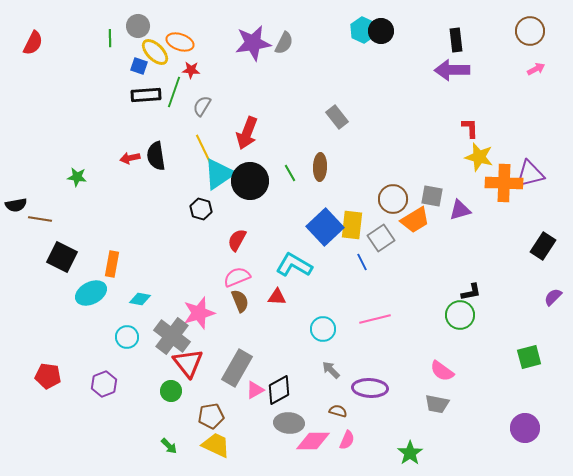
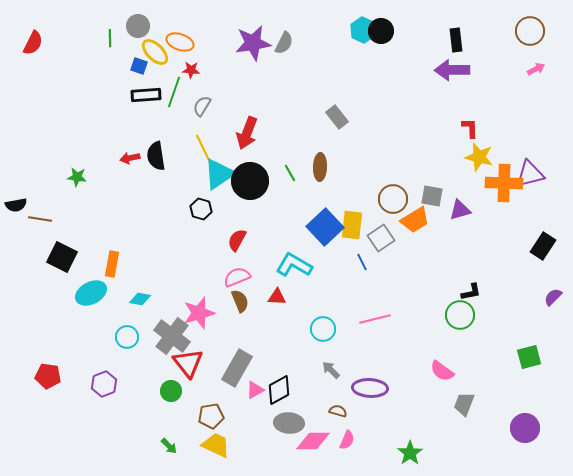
gray trapezoid at (437, 404): moved 27 px right; rotated 100 degrees clockwise
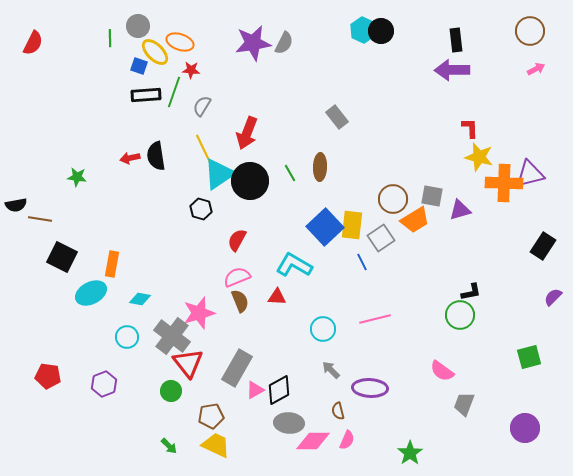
brown semicircle at (338, 411): rotated 120 degrees counterclockwise
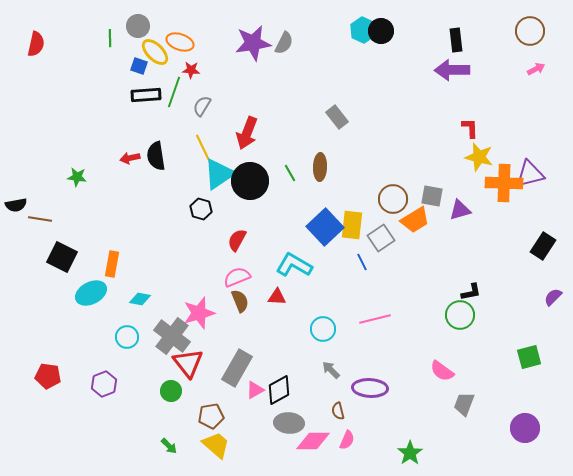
red semicircle at (33, 43): moved 3 px right, 1 px down; rotated 15 degrees counterclockwise
yellow trapezoid at (216, 445): rotated 16 degrees clockwise
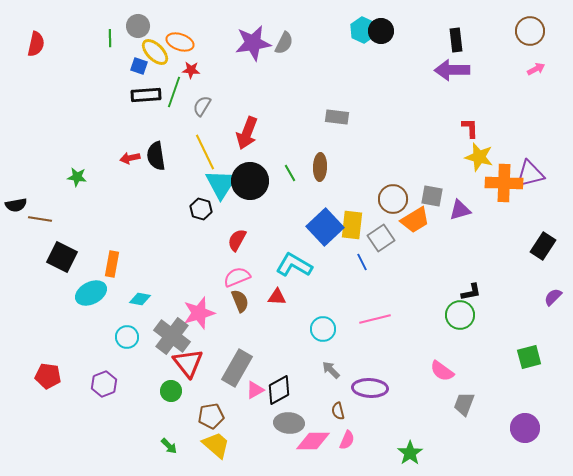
gray rectangle at (337, 117): rotated 45 degrees counterclockwise
cyan triangle at (219, 174): moved 2 px right, 10 px down; rotated 24 degrees counterclockwise
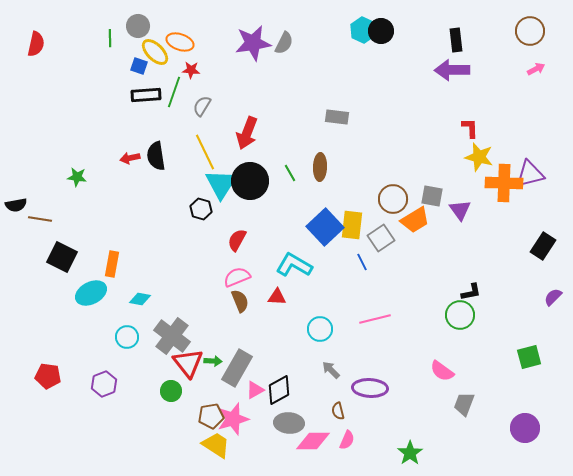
purple triangle at (460, 210): rotated 50 degrees counterclockwise
pink star at (199, 313): moved 34 px right, 106 px down
cyan circle at (323, 329): moved 3 px left
yellow trapezoid at (216, 445): rotated 8 degrees counterclockwise
green arrow at (169, 446): moved 44 px right, 85 px up; rotated 42 degrees counterclockwise
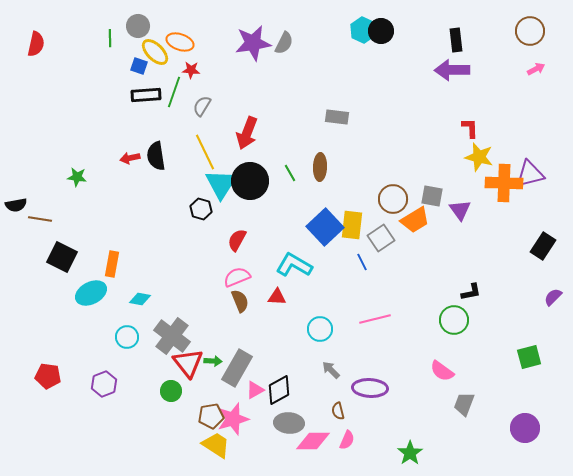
green circle at (460, 315): moved 6 px left, 5 px down
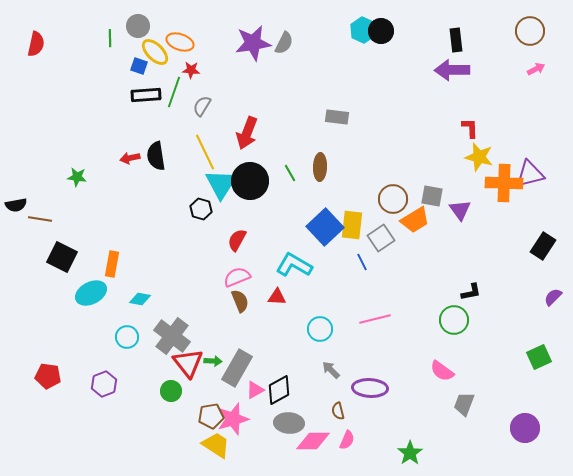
green square at (529, 357): moved 10 px right; rotated 10 degrees counterclockwise
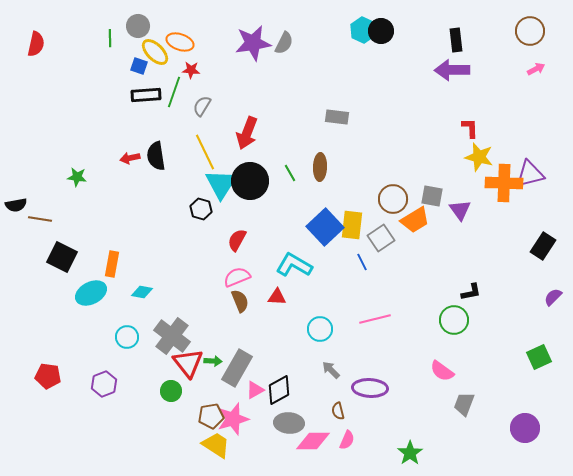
cyan diamond at (140, 299): moved 2 px right, 7 px up
